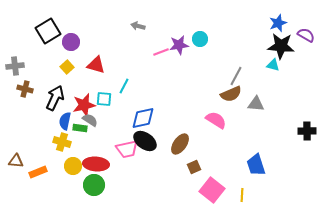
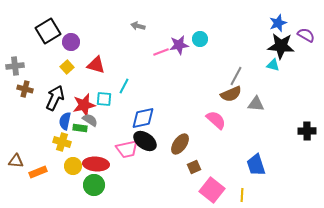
pink semicircle: rotated 10 degrees clockwise
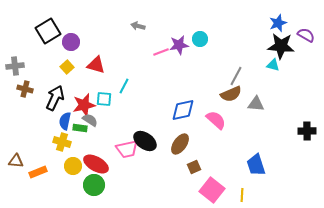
blue diamond: moved 40 px right, 8 px up
red ellipse: rotated 25 degrees clockwise
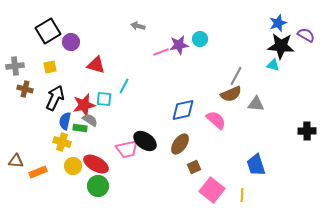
yellow square: moved 17 px left; rotated 32 degrees clockwise
green circle: moved 4 px right, 1 px down
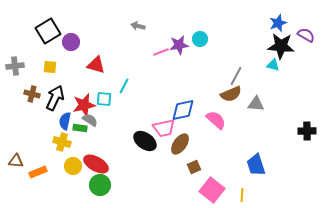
yellow square: rotated 16 degrees clockwise
brown cross: moved 7 px right, 5 px down
pink trapezoid: moved 37 px right, 21 px up
green circle: moved 2 px right, 1 px up
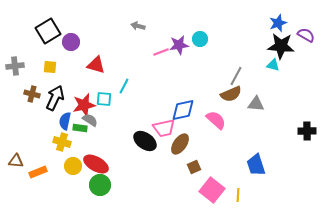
yellow line: moved 4 px left
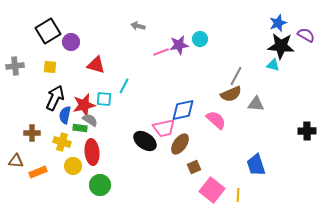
brown cross: moved 39 px down; rotated 14 degrees counterclockwise
blue semicircle: moved 6 px up
red ellipse: moved 4 px left, 12 px up; rotated 55 degrees clockwise
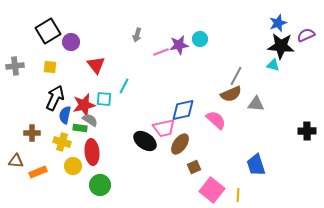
gray arrow: moved 1 px left, 9 px down; rotated 88 degrees counterclockwise
purple semicircle: rotated 54 degrees counterclockwise
red triangle: rotated 36 degrees clockwise
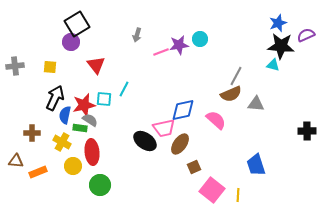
black square: moved 29 px right, 7 px up
cyan line: moved 3 px down
yellow cross: rotated 12 degrees clockwise
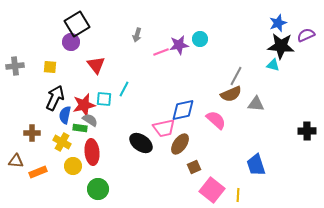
black ellipse: moved 4 px left, 2 px down
green circle: moved 2 px left, 4 px down
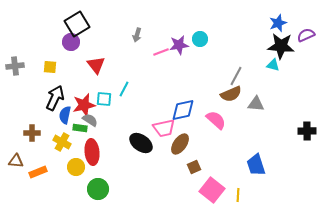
yellow circle: moved 3 px right, 1 px down
